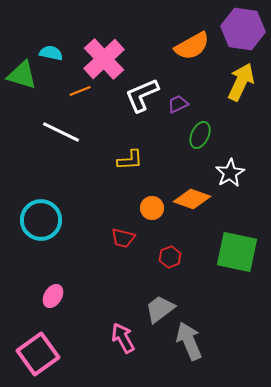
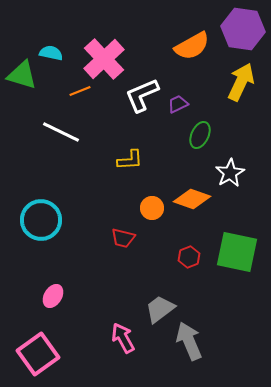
red hexagon: moved 19 px right
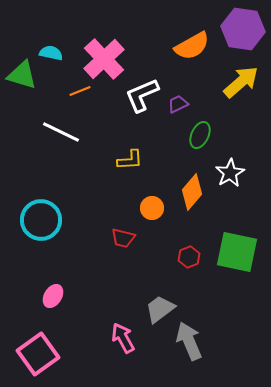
yellow arrow: rotated 24 degrees clockwise
orange diamond: moved 7 px up; rotated 69 degrees counterclockwise
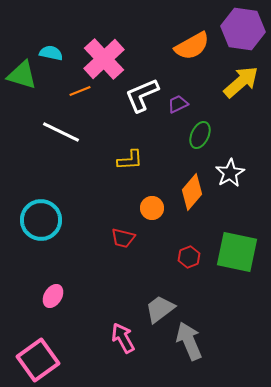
pink square: moved 6 px down
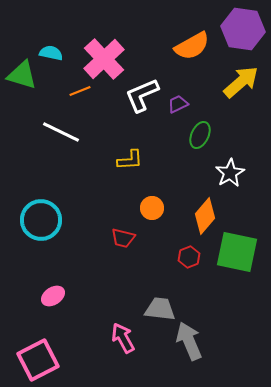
orange diamond: moved 13 px right, 24 px down
pink ellipse: rotated 25 degrees clockwise
gray trapezoid: rotated 44 degrees clockwise
pink square: rotated 9 degrees clockwise
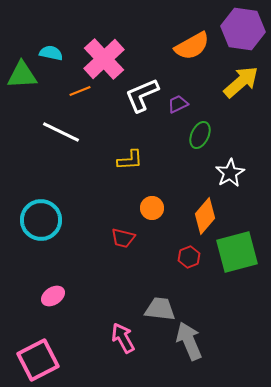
green triangle: rotated 20 degrees counterclockwise
green square: rotated 27 degrees counterclockwise
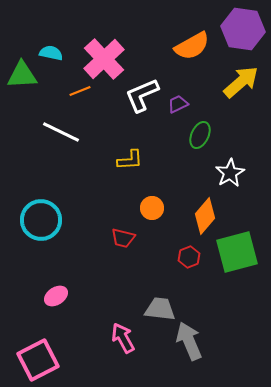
pink ellipse: moved 3 px right
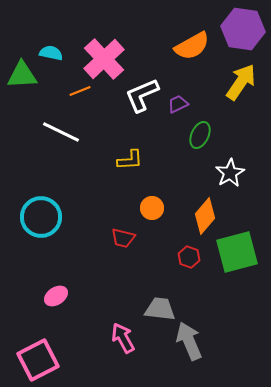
yellow arrow: rotated 15 degrees counterclockwise
cyan circle: moved 3 px up
red hexagon: rotated 20 degrees counterclockwise
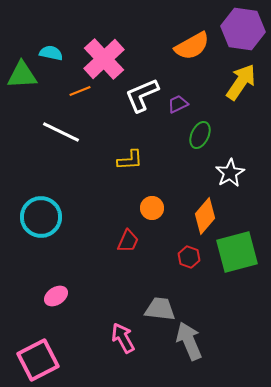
red trapezoid: moved 5 px right, 3 px down; rotated 80 degrees counterclockwise
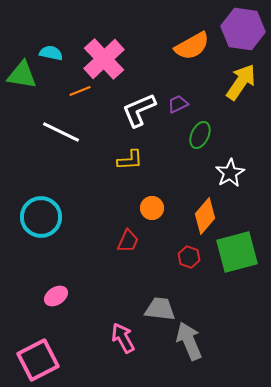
green triangle: rotated 12 degrees clockwise
white L-shape: moved 3 px left, 15 px down
